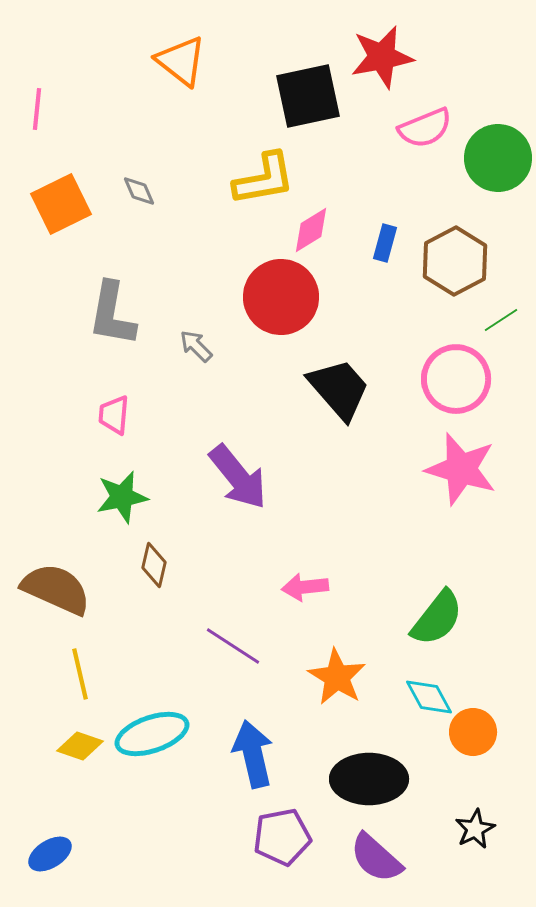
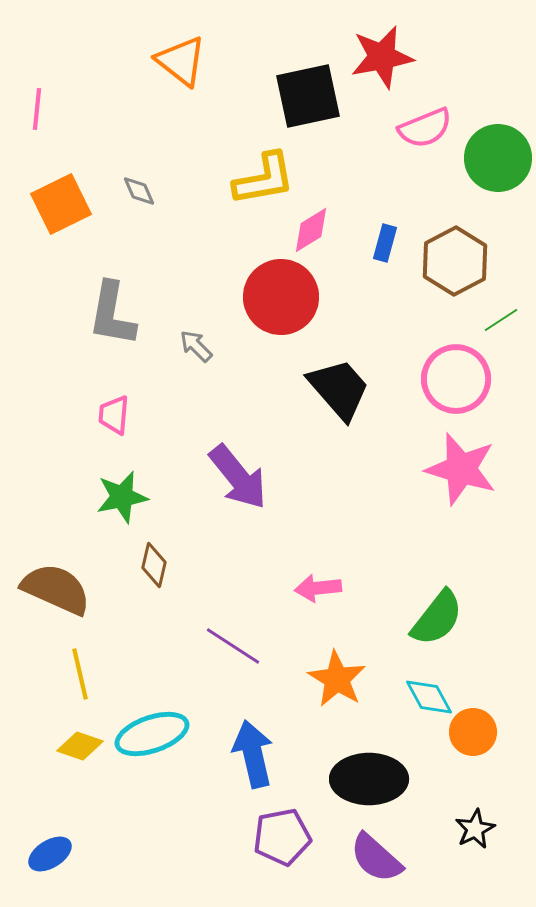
pink arrow: moved 13 px right, 1 px down
orange star: moved 2 px down
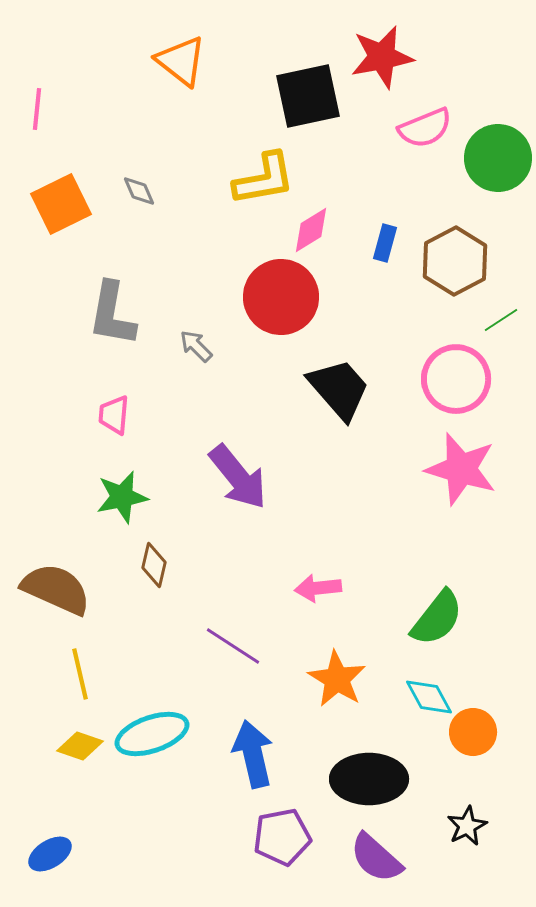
black star: moved 8 px left, 3 px up
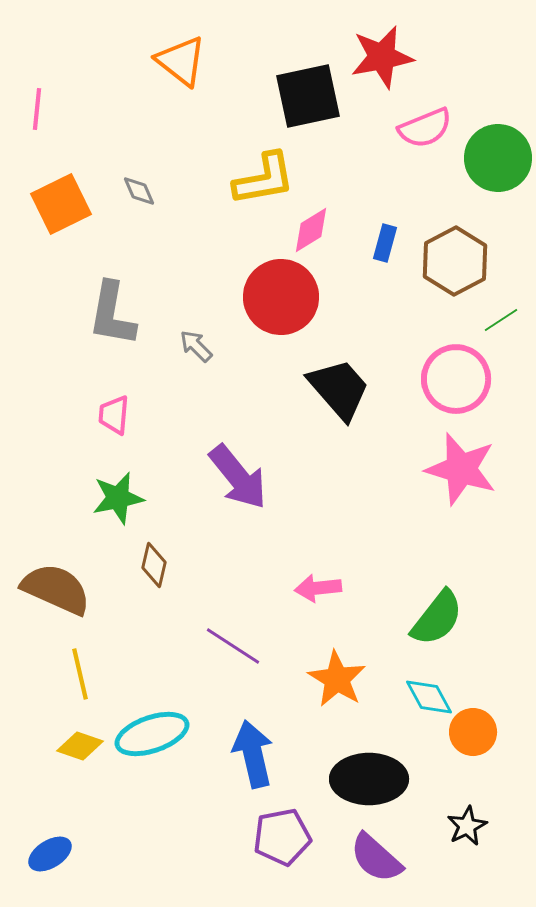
green star: moved 4 px left, 1 px down
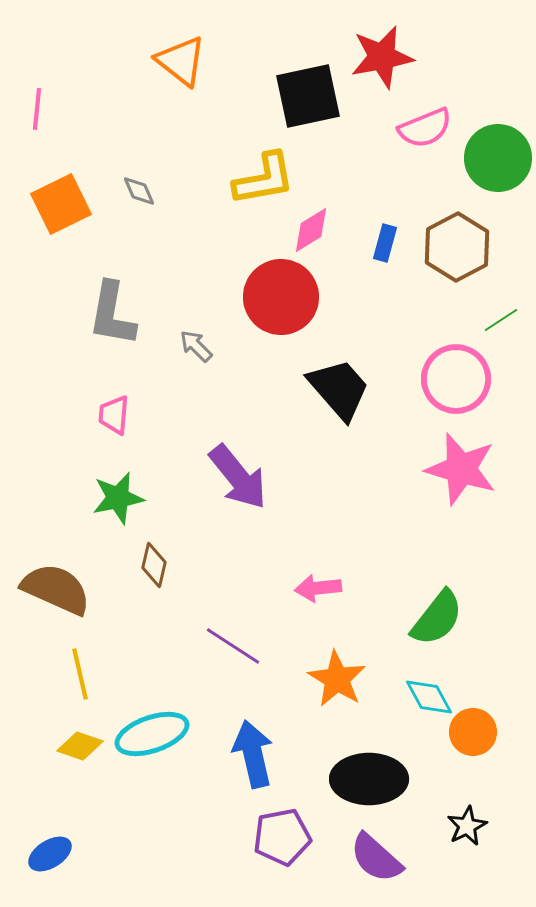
brown hexagon: moved 2 px right, 14 px up
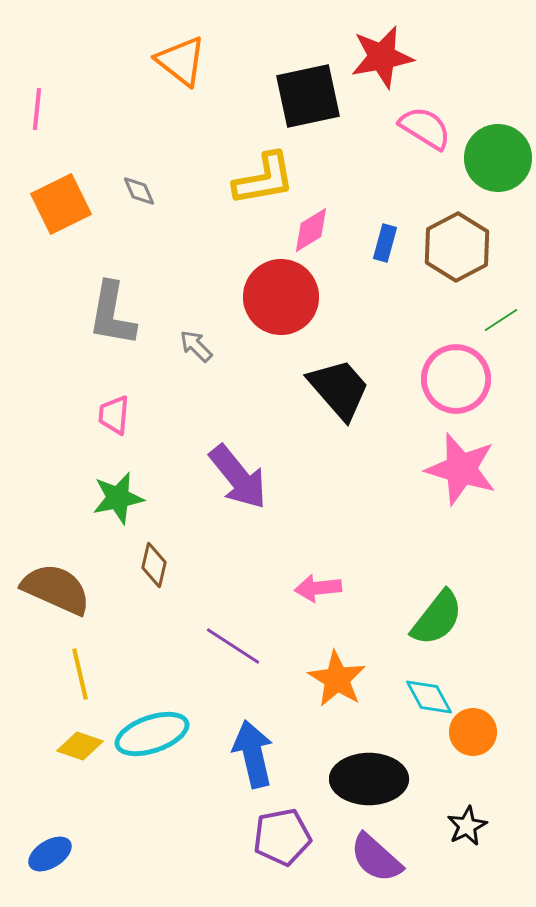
pink semicircle: rotated 126 degrees counterclockwise
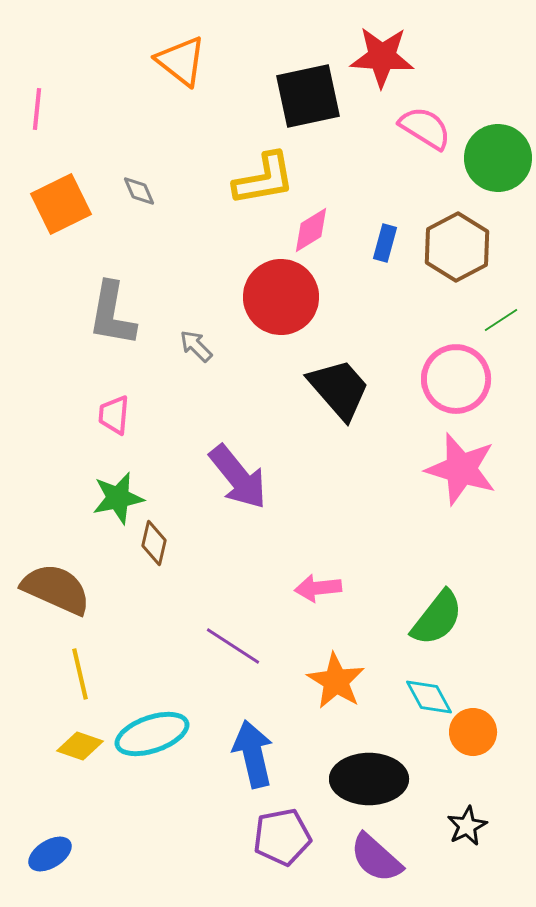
red star: rotated 14 degrees clockwise
brown diamond: moved 22 px up
orange star: moved 1 px left, 2 px down
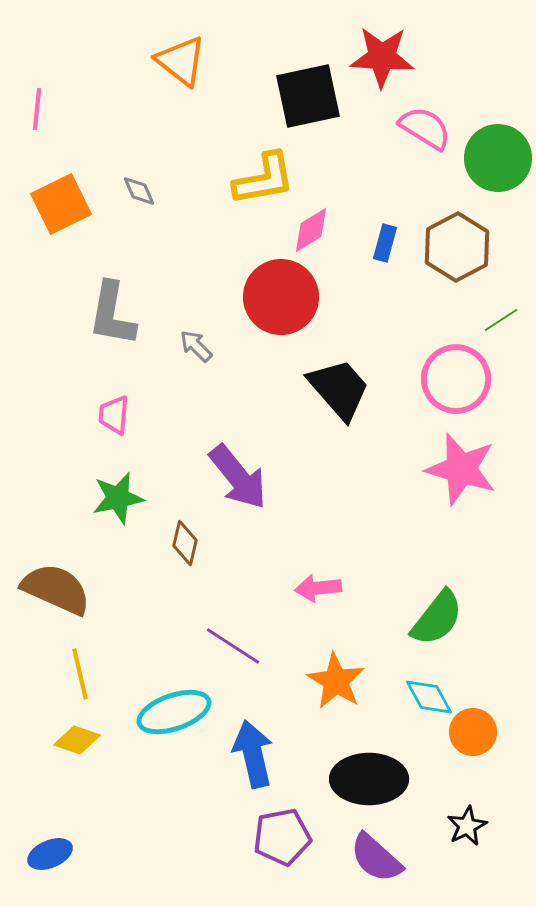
brown diamond: moved 31 px right
cyan ellipse: moved 22 px right, 22 px up
yellow diamond: moved 3 px left, 6 px up
blue ellipse: rotated 9 degrees clockwise
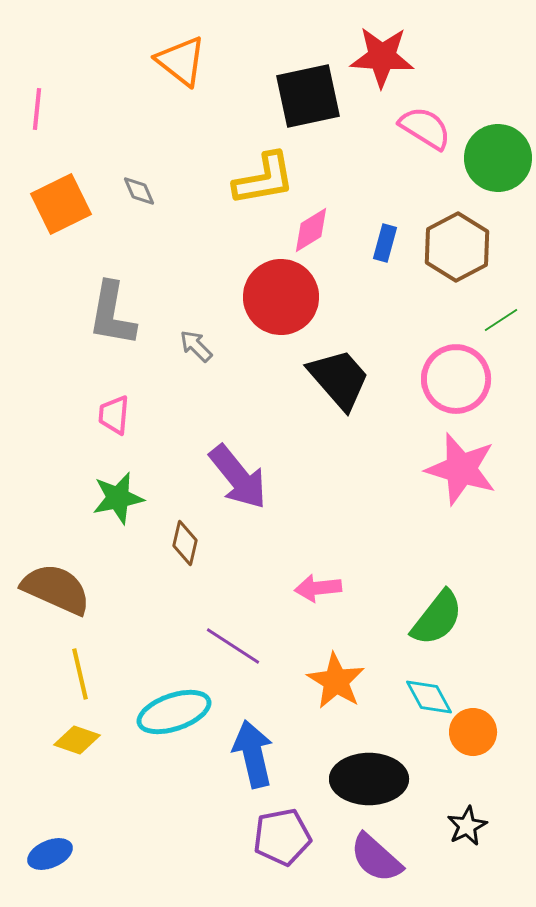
black trapezoid: moved 10 px up
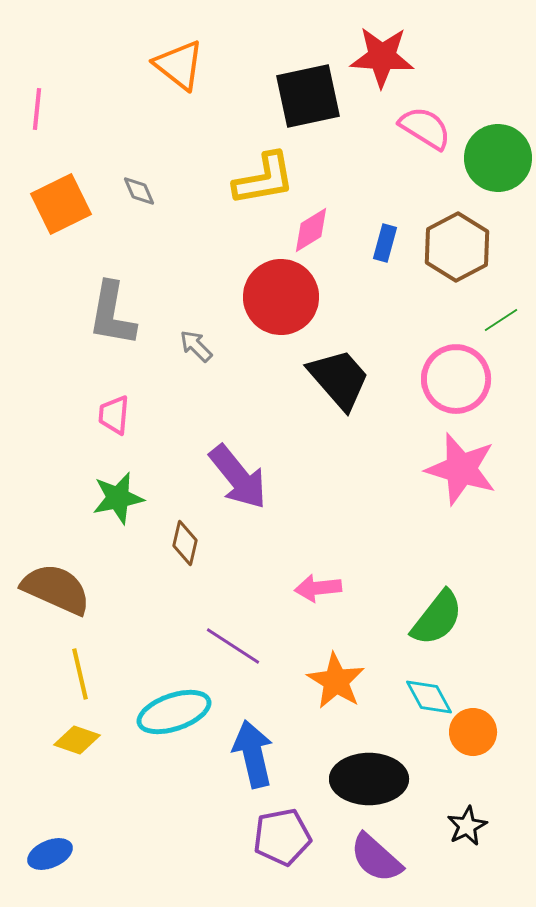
orange triangle: moved 2 px left, 4 px down
